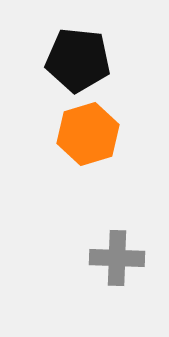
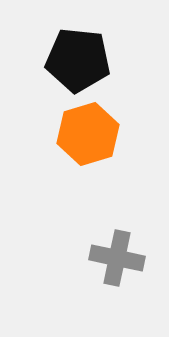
gray cross: rotated 10 degrees clockwise
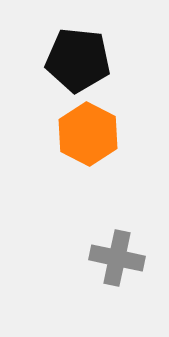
orange hexagon: rotated 16 degrees counterclockwise
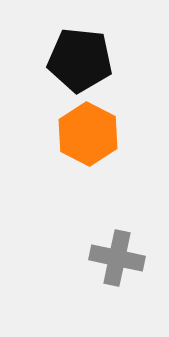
black pentagon: moved 2 px right
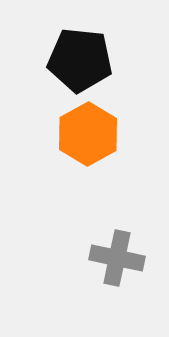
orange hexagon: rotated 4 degrees clockwise
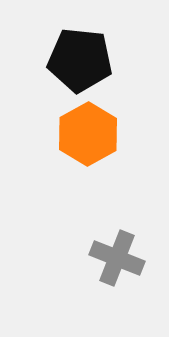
gray cross: rotated 10 degrees clockwise
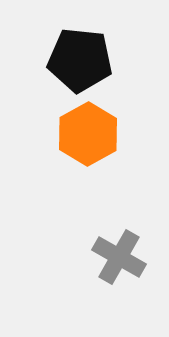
gray cross: moved 2 px right, 1 px up; rotated 8 degrees clockwise
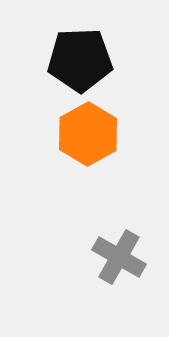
black pentagon: rotated 8 degrees counterclockwise
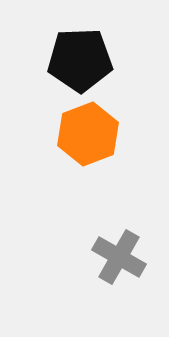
orange hexagon: rotated 8 degrees clockwise
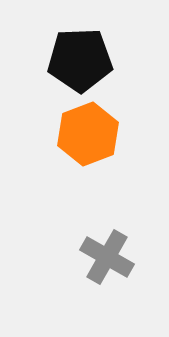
gray cross: moved 12 px left
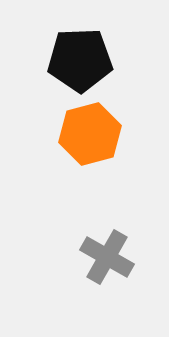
orange hexagon: moved 2 px right; rotated 6 degrees clockwise
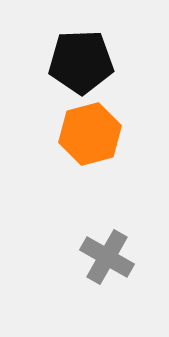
black pentagon: moved 1 px right, 2 px down
